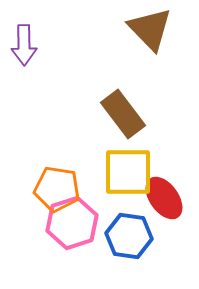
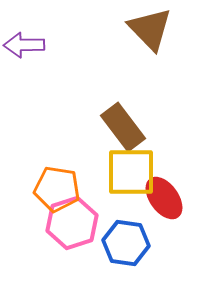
purple arrow: rotated 90 degrees clockwise
brown rectangle: moved 13 px down
yellow square: moved 3 px right
blue hexagon: moved 3 px left, 7 px down
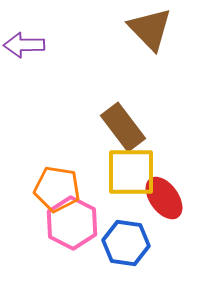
pink hexagon: rotated 15 degrees counterclockwise
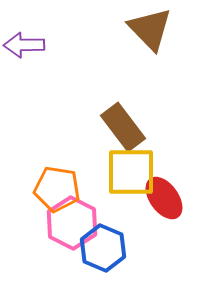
blue hexagon: moved 23 px left, 5 px down; rotated 15 degrees clockwise
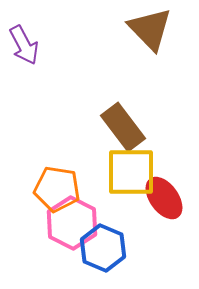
purple arrow: rotated 117 degrees counterclockwise
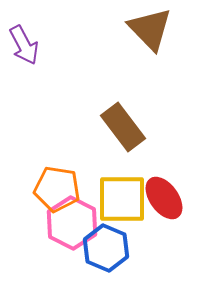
yellow square: moved 9 px left, 27 px down
blue hexagon: moved 3 px right
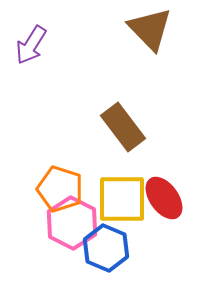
purple arrow: moved 7 px right; rotated 60 degrees clockwise
orange pentagon: moved 3 px right; rotated 9 degrees clockwise
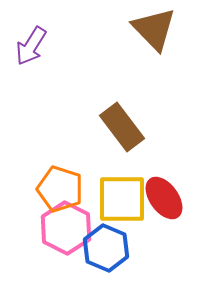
brown triangle: moved 4 px right
purple arrow: moved 1 px down
brown rectangle: moved 1 px left
pink hexagon: moved 6 px left, 5 px down
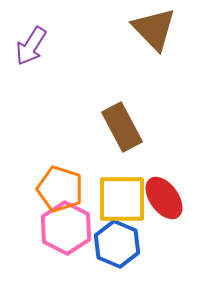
brown rectangle: rotated 9 degrees clockwise
blue hexagon: moved 11 px right, 4 px up
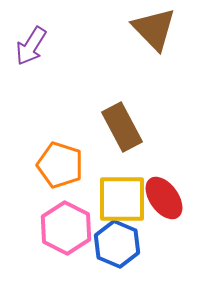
orange pentagon: moved 24 px up
